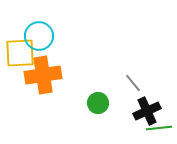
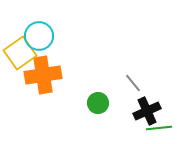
yellow square: rotated 32 degrees counterclockwise
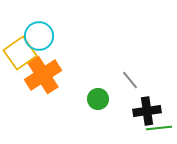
orange cross: rotated 24 degrees counterclockwise
gray line: moved 3 px left, 3 px up
green circle: moved 4 px up
black cross: rotated 16 degrees clockwise
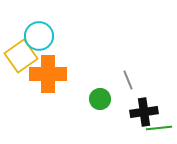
yellow square: moved 1 px right, 3 px down
orange cross: moved 5 px right, 1 px up; rotated 33 degrees clockwise
gray line: moved 2 px left; rotated 18 degrees clockwise
green circle: moved 2 px right
black cross: moved 3 px left, 1 px down
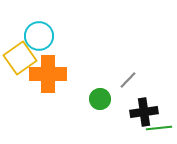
yellow square: moved 1 px left, 2 px down
gray line: rotated 66 degrees clockwise
